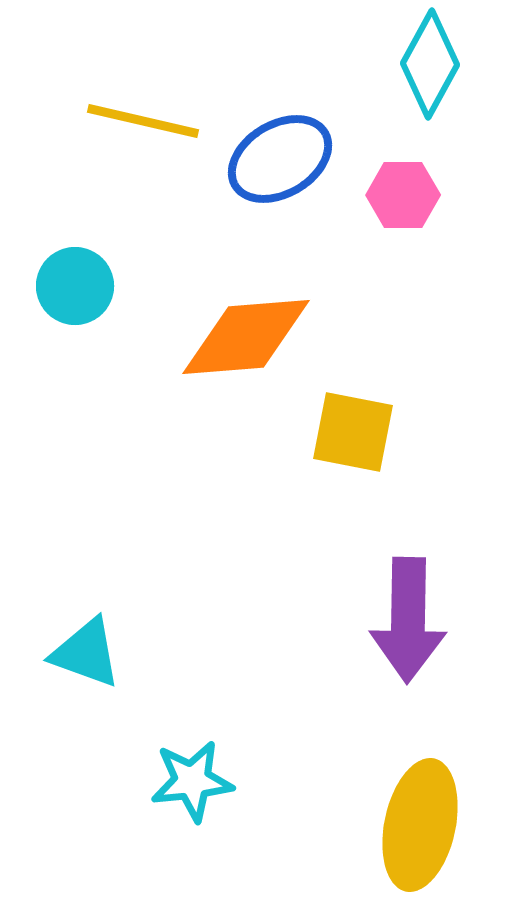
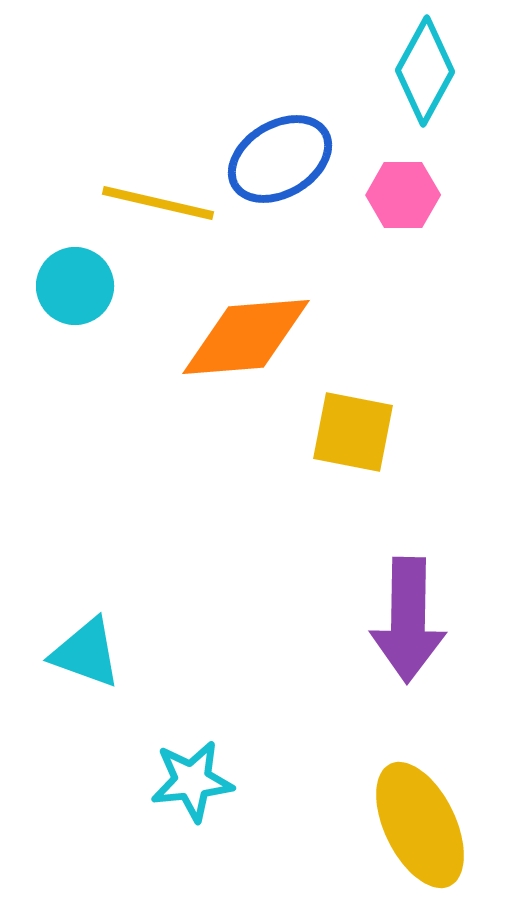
cyan diamond: moved 5 px left, 7 px down
yellow line: moved 15 px right, 82 px down
yellow ellipse: rotated 38 degrees counterclockwise
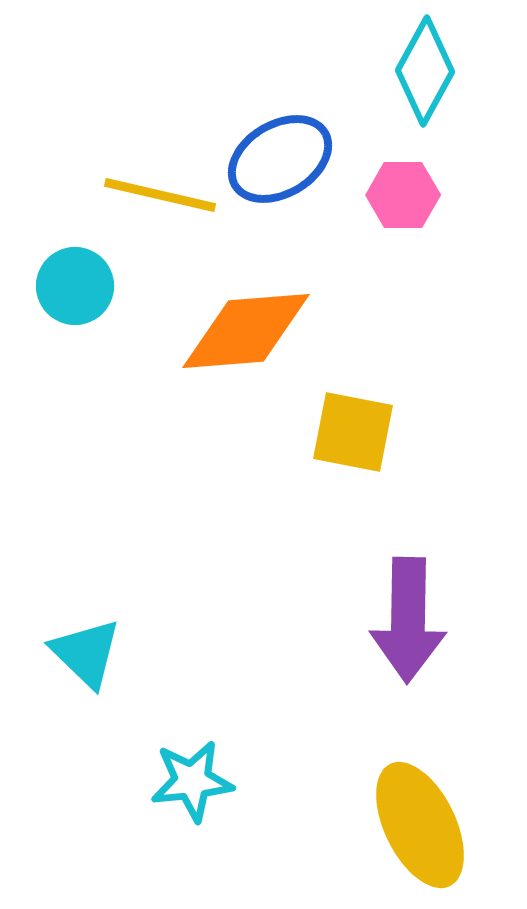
yellow line: moved 2 px right, 8 px up
orange diamond: moved 6 px up
cyan triangle: rotated 24 degrees clockwise
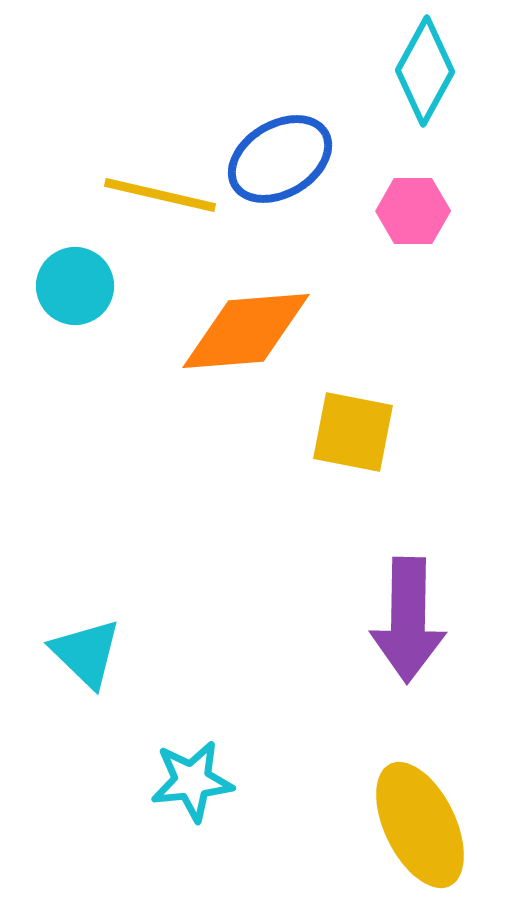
pink hexagon: moved 10 px right, 16 px down
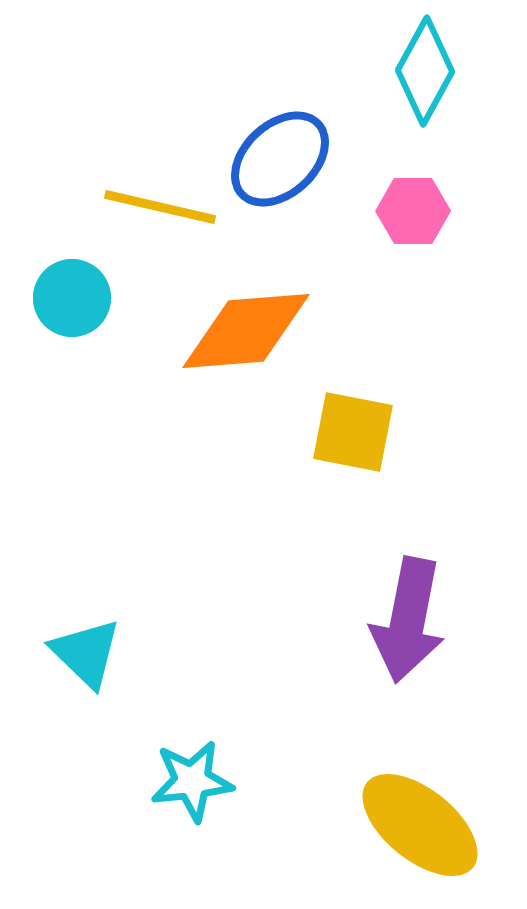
blue ellipse: rotated 12 degrees counterclockwise
yellow line: moved 12 px down
cyan circle: moved 3 px left, 12 px down
purple arrow: rotated 10 degrees clockwise
yellow ellipse: rotated 25 degrees counterclockwise
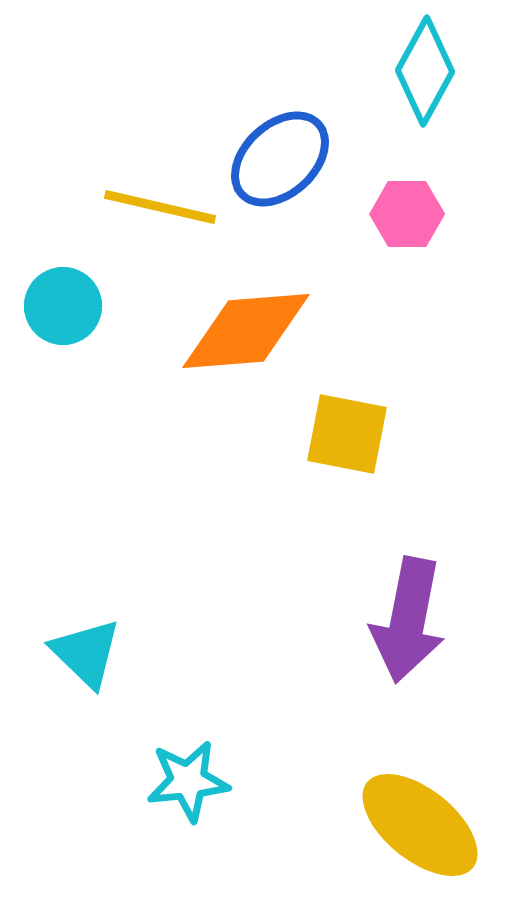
pink hexagon: moved 6 px left, 3 px down
cyan circle: moved 9 px left, 8 px down
yellow square: moved 6 px left, 2 px down
cyan star: moved 4 px left
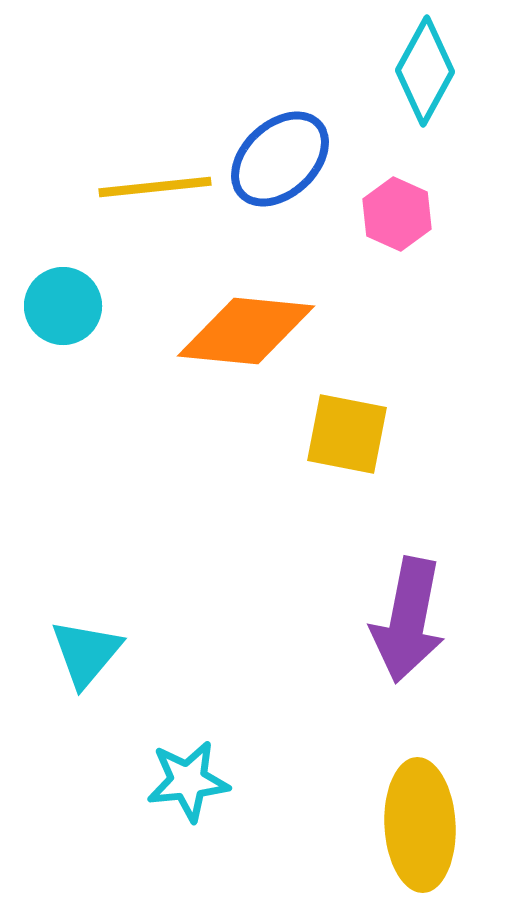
yellow line: moved 5 px left, 20 px up; rotated 19 degrees counterclockwise
pink hexagon: moved 10 px left; rotated 24 degrees clockwise
orange diamond: rotated 10 degrees clockwise
cyan triangle: rotated 26 degrees clockwise
yellow ellipse: rotated 48 degrees clockwise
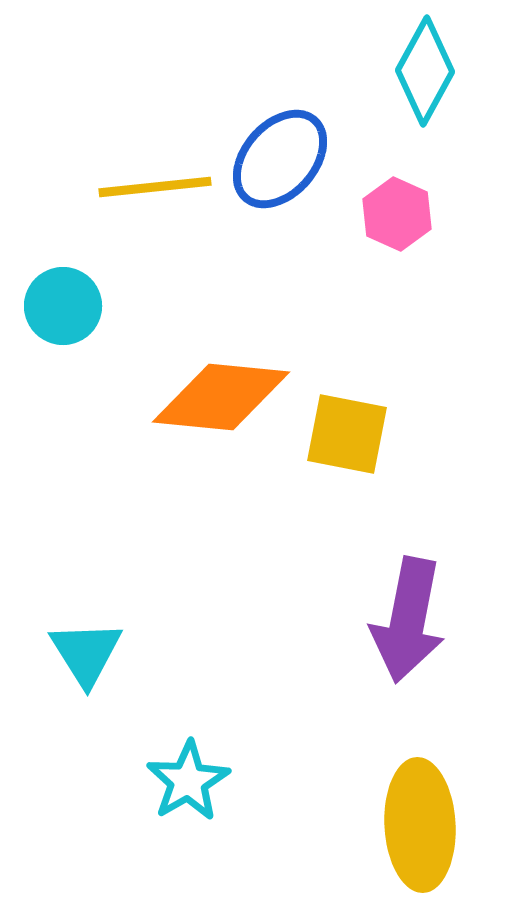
blue ellipse: rotated 6 degrees counterclockwise
orange diamond: moved 25 px left, 66 px down
cyan triangle: rotated 12 degrees counterclockwise
cyan star: rotated 24 degrees counterclockwise
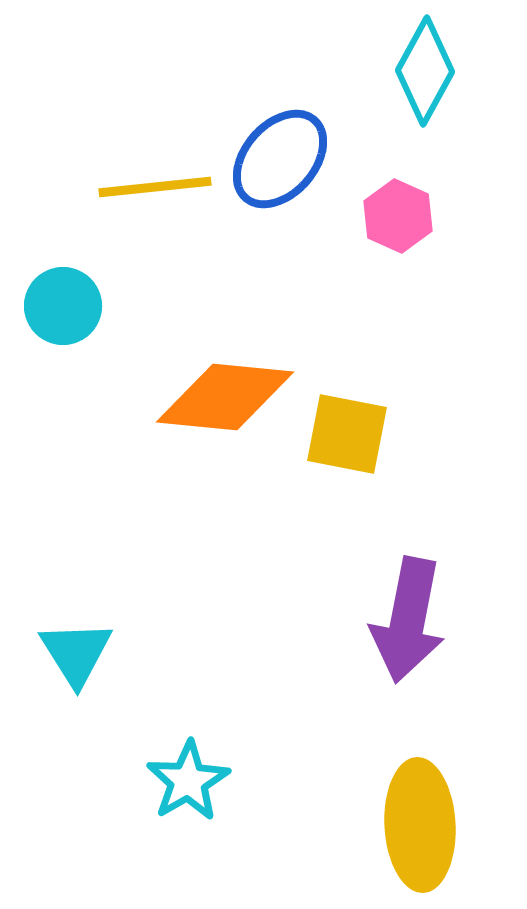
pink hexagon: moved 1 px right, 2 px down
orange diamond: moved 4 px right
cyan triangle: moved 10 px left
